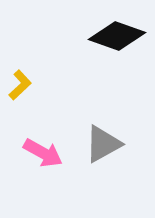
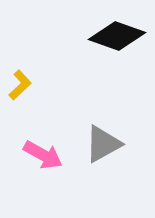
pink arrow: moved 2 px down
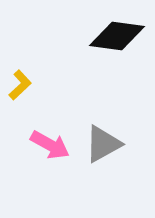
black diamond: rotated 12 degrees counterclockwise
pink arrow: moved 7 px right, 10 px up
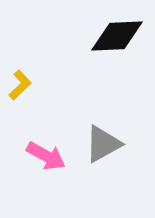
black diamond: rotated 10 degrees counterclockwise
pink arrow: moved 4 px left, 11 px down
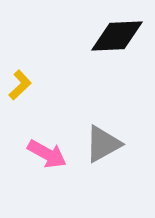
pink arrow: moved 1 px right, 2 px up
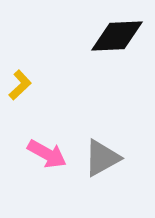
gray triangle: moved 1 px left, 14 px down
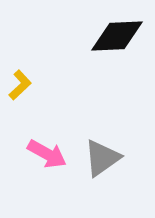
gray triangle: rotated 6 degrees counterclockwise
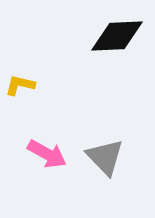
yellow L-shape: rotated 124 degrees counterclockwise
gray triangle: moved 3 px right, 1 px up; rotated 39 degrees counterclockwise
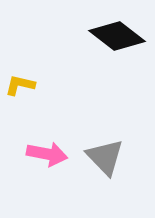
black diamond: rotated 40 degrees clockwise
pink arrow: rotated 18 degrees counterclockwise
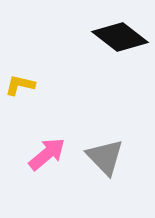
black diamond: moved 3 px right, 1 px down
pink arrow: rotated 51 degrees counterclockwise
